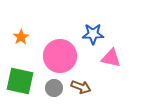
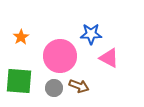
blue star: moved 2 px left
pink triangle: moved 2 px left; rotated 15 degrees clockwise
green square: moved 1 px left; rotated 8 degrees counterclockwise
brown arrow: moved 2 px left, 1 px up
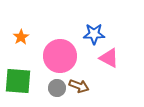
blue star: moved 3 px right
green square: moved 1 px left
gray circle: moved 3 px right
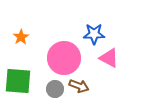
pink circle: moved 4 px right, 2 px down
gray circle: moved 2 px left, 1 px down
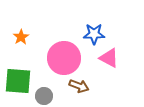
gray circle: moved 11 px left, 7 px down
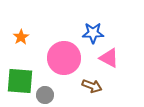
blue star: moved 1 px left, 1 px up
green square: moved 2 px right
brown arrow: moved 13 px right
gray circle: moved 1 px right, 1 px up
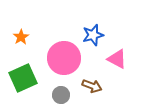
blue star: moved 2 px down; rotated 15 degrees counterclockwise
pink triangle: moved 8 px right, 1 px down
green square: moved 3 px right, 3 px up; rotated 28 degrees counterclockwise
gray circle: moved 16 px right
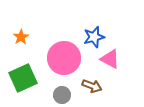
blue star: moved 1 px right, 2 px down
pink triangle: moved 7 px left
gray circle: moved 1 px right
